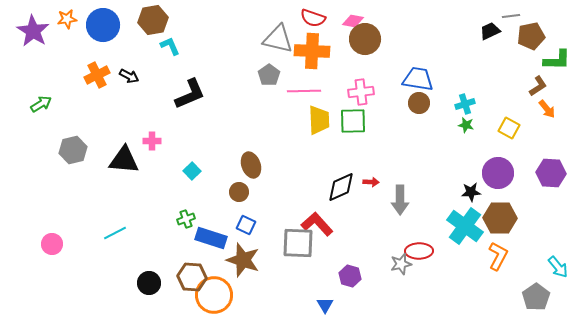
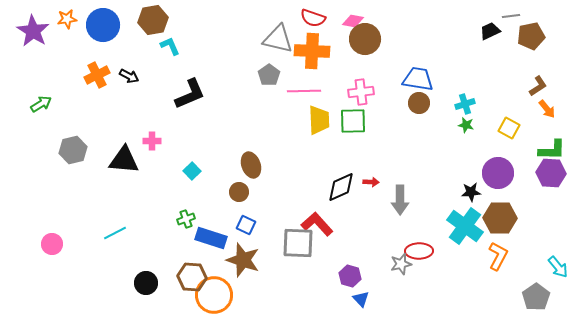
green L-shape at (557, 60): moved 5 px left, 90 px down
black circle at (149, 283): moved 3 px left
blue triangle at (325, 305): moved 36 px right, 6 px up; rotated 12 degrees counterclockwise
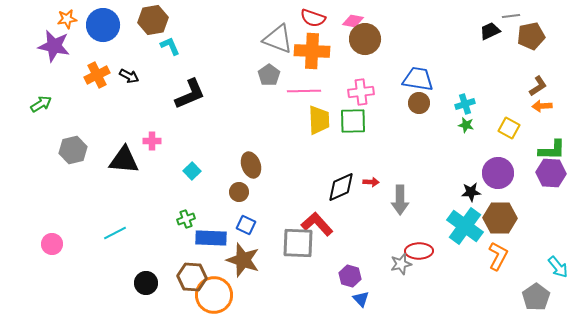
purple star at (33, 31): moved 21 px right, 15 px down; rotated 20 degrees counterclockwise
gray triangle at (278, 39): rotated 8 degrees clockwise
orange arrow at (547, 109): moved 5 px left, 3 px up; rotated 126 degrees clockwise
blue rectangle at (211, 238): rotated 16 degrees counterclockwise
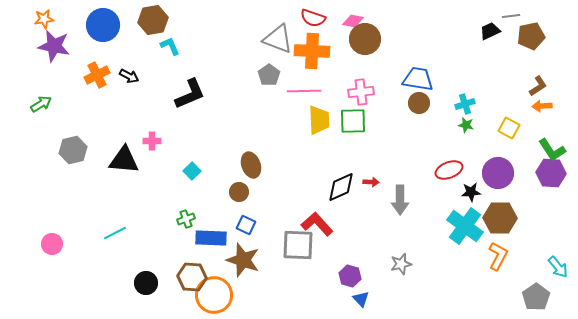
orange star at (67, 19): moved 23 px left
green L-shape at (552, 150): rotated 56 degrees clockwise
gray square at (298, 243): moved 2 px down
red ellipse at (419, 251): moved 30 px right, 81 px up; rotated 20 degrees counterclockwise
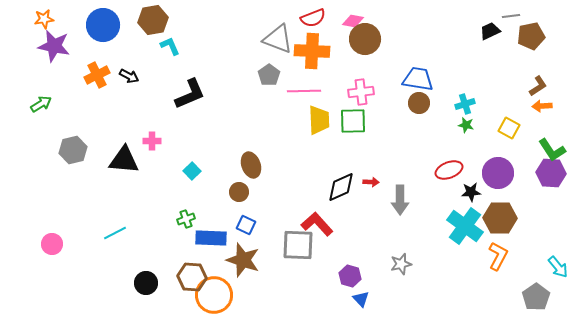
red semicircle at (313, 18): rotated 40 degrees counterclockwise
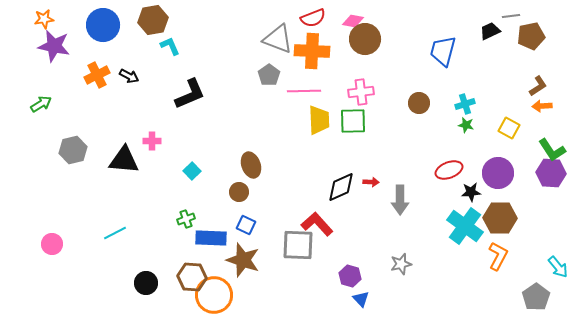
blue trapezoid at (418, 79): moved 25 px right, 28 px up; rotated 84 degrees counterclockwise
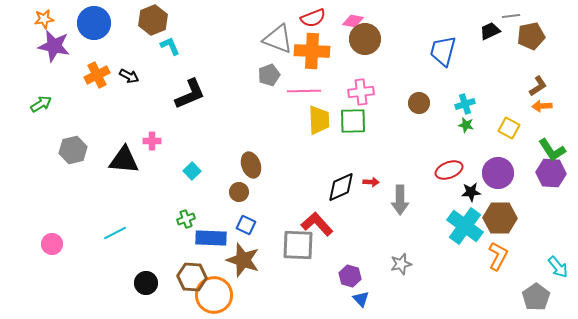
brown hexagon at (153, 20): rotated 12 degrees counterclockwise
blue circle at (103, 25): moved 9 px left, 2 px up
gray pentagon at (269, 75): rotated 15 degrees clockwise
